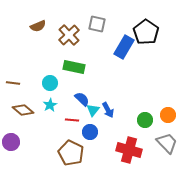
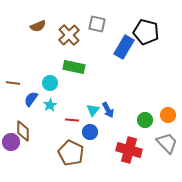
black pentagon: rotated 20 degrees counterclockwise
blue semicircle: moved 51 px left; rotated 98 degrees counterclockwise
brown diamond: moved 21 px down; rotated 50 degrees clockwise
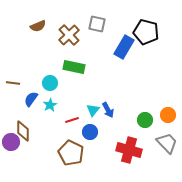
red line: rotated 24 degrees counterclockwise
